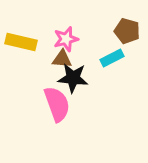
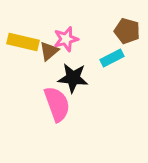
yellow rectangle: moved 2 px right
brown triangle: moved 13 px left, 8 px up; rotated 45 degrees counterclockwise
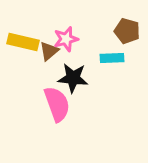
cyan rectangle: rotated 25 degrees clockwise
